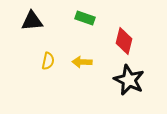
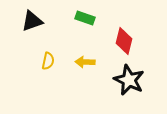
black triangle: rotated 15 degrees counterclockwise
yellow arrow: moved 3 px right
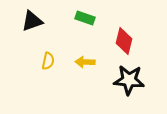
black star: rotated 20 degrees counterclockwise
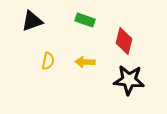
green rectangle: moved 2 px down
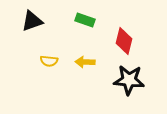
yellow semicircle: moved 1 px right; rotated 84 degrees clockwise
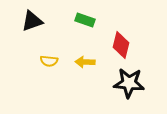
red diamond: moved 3 px left, 4 px down
black star: moved 3 px down
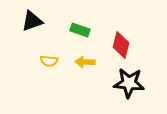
green rectangle: moved 5 px left, 10 px down
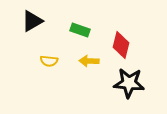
black triangle: rotated 10 degrees counterclockwise
yellow arrow: moved 4 px right, 1 px up
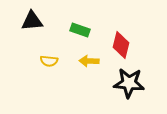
black triangle: rotated 25 degrees clockwise
